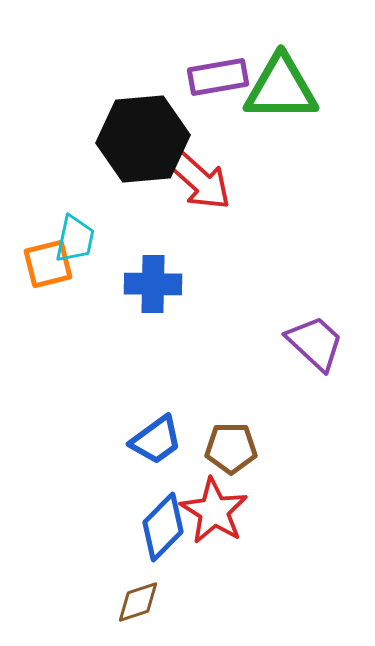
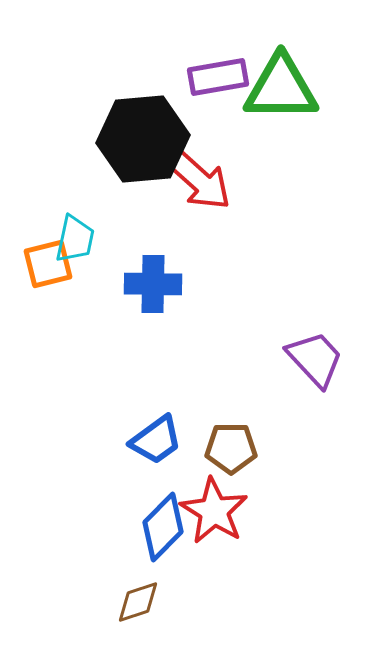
purple trapezoid: moved 16 px down; rotated 4 degrees clockwise
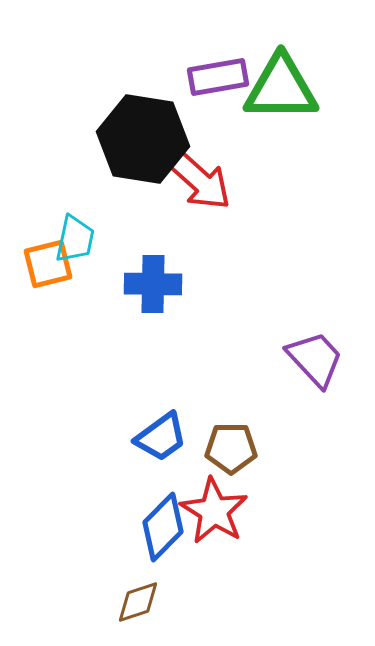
black hexagon: rotated 14 degrees clockwise
blue trapezoid: moved 5 px right, 3 px up
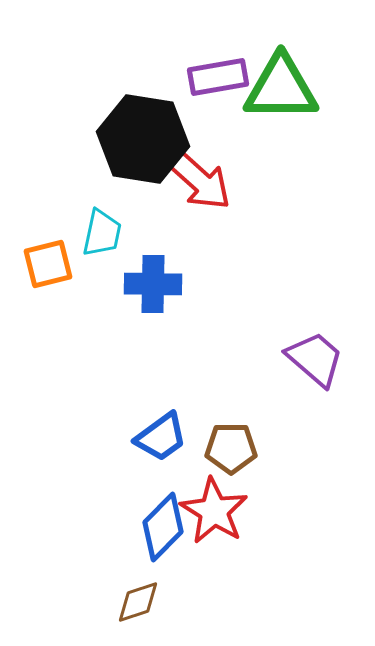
cyan trapezoid: moved 27 px right, 6 px up
purple trapezoid: rotated 6 degrees counterclockwise
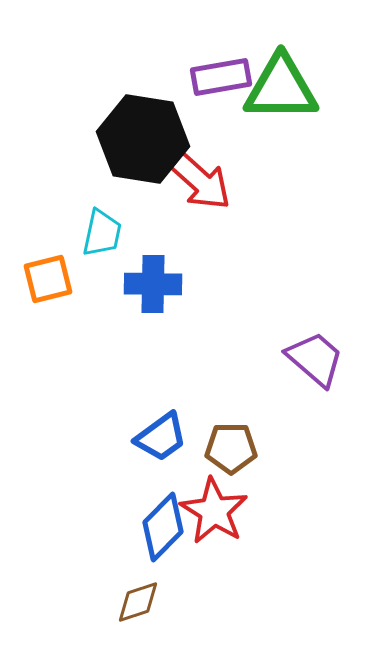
purple rectangle: moved 3 px right
orange square: moved 15 px down
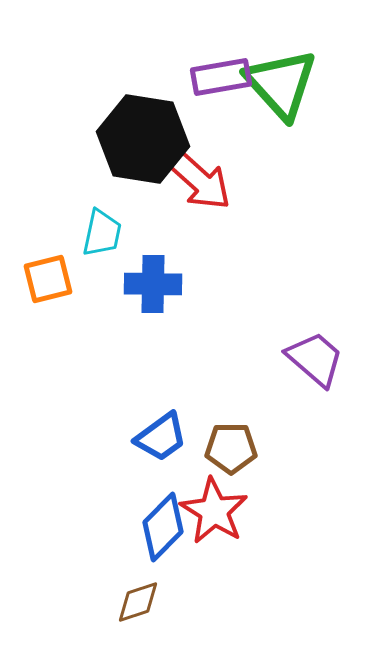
green triangle: moved 4 px up; rotated 48 degrees clockwise
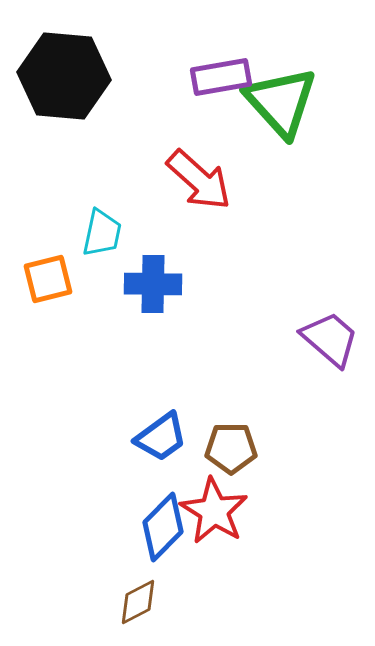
green triangle: moved 18 px down
black hexagon: moved 79 px left, 63 px up; rotated 4 degrees counterclockwise
purple trapezoid: moved 15 px right, 20 px up
brown diamond: rotated 9 degrees counterclockwise
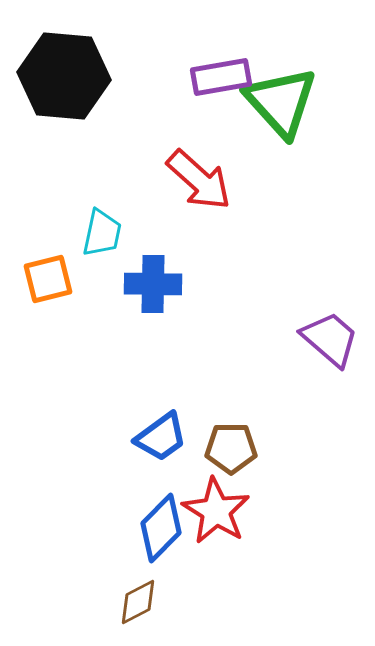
red star: moved 2 px right
blue diamond: moved 2 px left, 1 px down
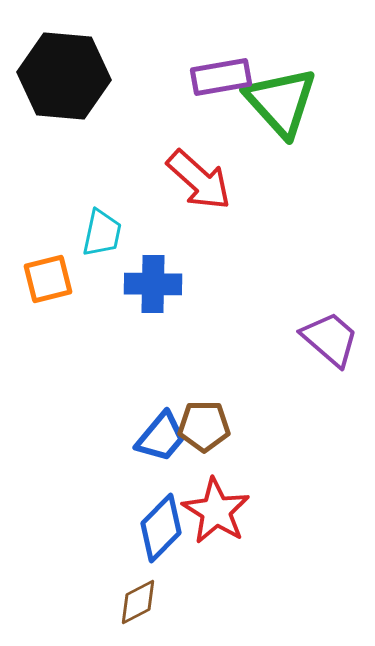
blue trapezoid: rotated 14 degrees counterclockwise
brown pentagon: moved 27 px left, 22 px up
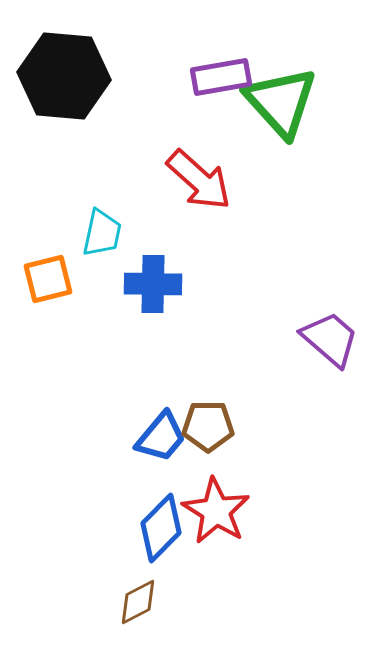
brown pentagon: moved 4 px right
